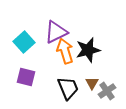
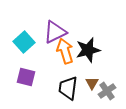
purple triangle: moved 1 px left
black trapezoid: rotated 150 degrees counterclockwise
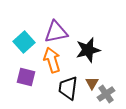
purple triangle: moved 1 px right; rotated 15 degrees clockwise
orange arrow: moved 13 px left, 9 px down
gray cross: moved 1 px left, 3 px down
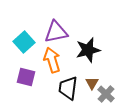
gray cross: rotated 12 degrees counterclockwise
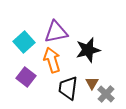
purple square: rotated 24 degrees clockwise
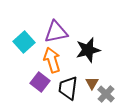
purple square: moved 14 px right, 5 px down
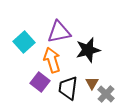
purple triangle: moved 3 px right
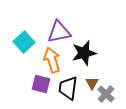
black star: moved 4 px left, 3 px down
purple square: moved 1 px right, 2 px down; rotated 24 degrees counterclockwise
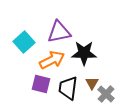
black star: rotated 15 degrees clockwise
orange arrow: rotated 80 degrees clockwise
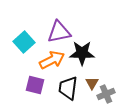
black star: moved 2 px left
purple square: moved 6 px left, 1 px down
gray cross: rotated 24 degrees clockwise
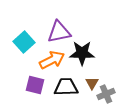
black trapezoid: moved 2 px left, 1 px up; rotated 80 degrees clockwise
